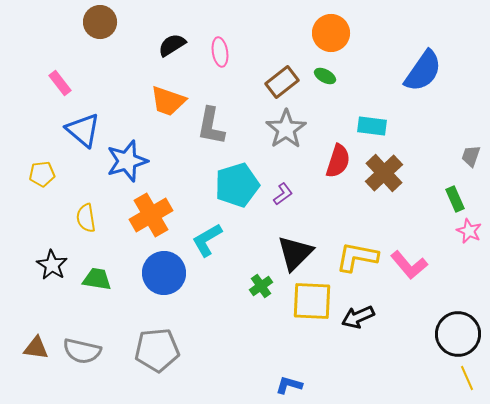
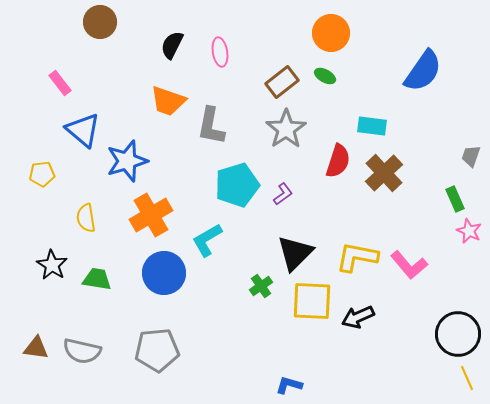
black semicircle: rotated 32 degrees counterclockwise
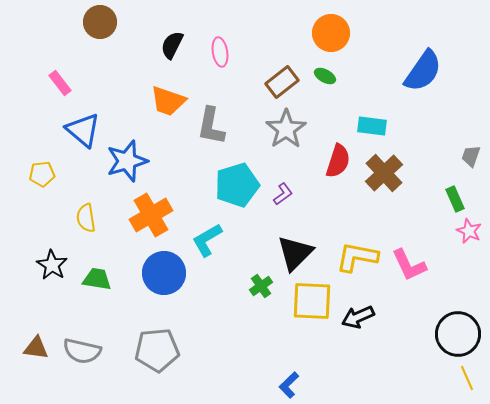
pink L-shape: rotated 15 degrees clockwise
blue L-shape: rotated 60 degrees counterclockwise
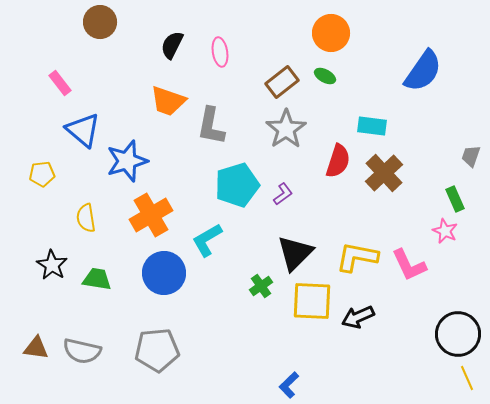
pink star: moved 24 px left
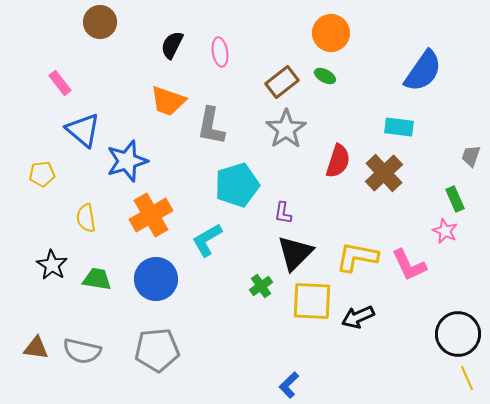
cyan rectangle: moved 27 px right, 1 px down
purple L-shape: moved 19 px down; rotated 135 degrees clockwise
blue circle: moved 8 px left, 6 px down
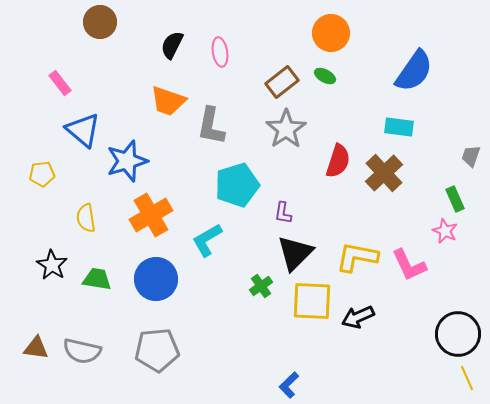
blue semicircle: moved 9 px left
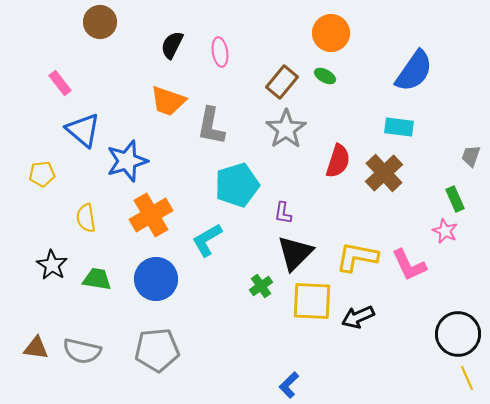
brown rectangle: rotated 12 degrees counterclockwise
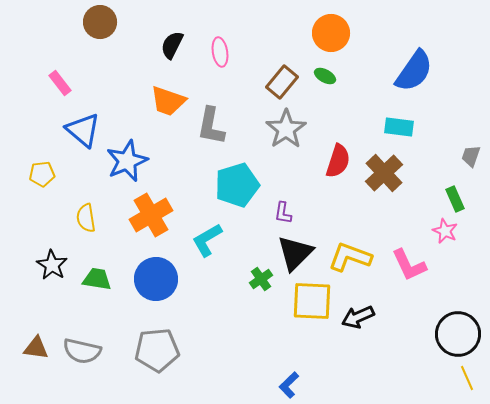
blue star: rotated 6 degrees counterclockwise
yellow L-shape: moved 7 px left; rotated 9 degrees clockwise
green cross: moved 7 px up
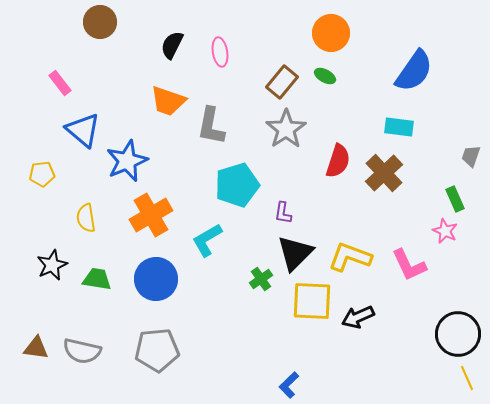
black star: rotated 16 degrees clockwise
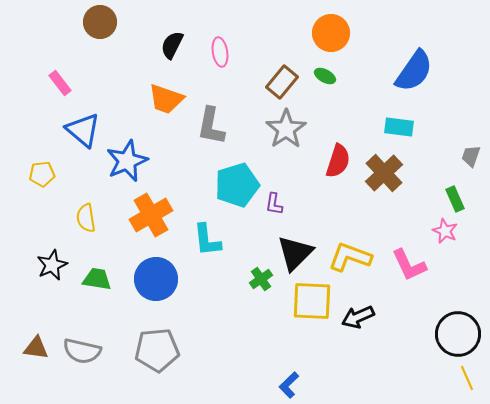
orange trapezoid: moved 2 px left, 2 px up
purple L-shape: moved 9 px left, 9 px up
cyan L-shape: rotated 66 degrees counterclockwise
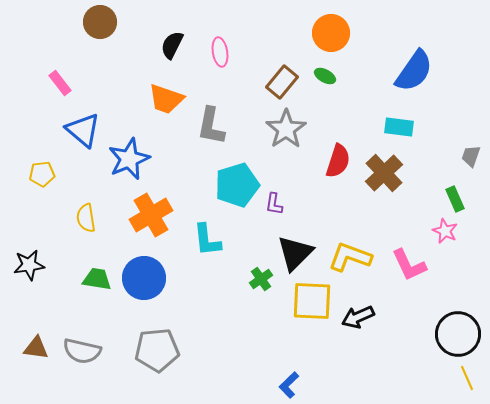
blue star: moved 2 px right, 2 px up
black star: moved 23 px left; rotated 16 degrees clockwise
blue circle: moved 12 px left, 1 px up
